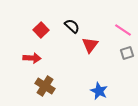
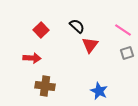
black semicircle: moved 5 px right
brown cross: rotated 24 degrees counterclockwise
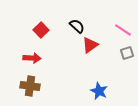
red triangle: rotated 18 degrees clockwise
brown cross: moved 15 px left
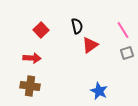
black semicircle: rotated 35 degrees clockwise
pink line: rotated 24 degrees clockwise
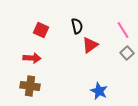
red square: rotated 21 degrees counterclockwise
gray square: rotated 24 degrees counterclockwise
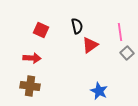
pink line: moved 3 px left, 2 px down; rotated 24 degrees clockwise
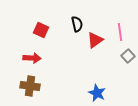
black semicircle: moved 2 px up
red triangle: moved 5 px right, 5 px up
gray square: moved 1 px right, 3 px down
blue star: moved 2 px left, 2 px down
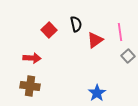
black semicircle: moved 1 px left
red square: moved 8 px right; rotated 21 degrees clockwise
blue star: rotated 12 degrees clockwise
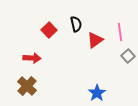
brown cross: moved 3 px left; rotated 36 degrees clockwise
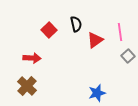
blue star: rotated 18 degrees clockwise
